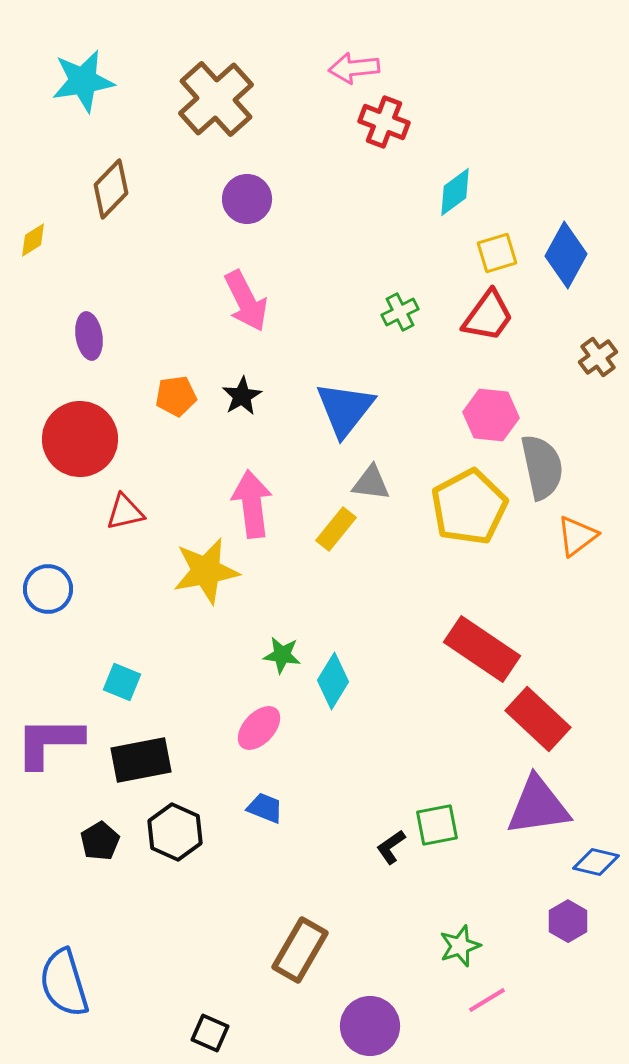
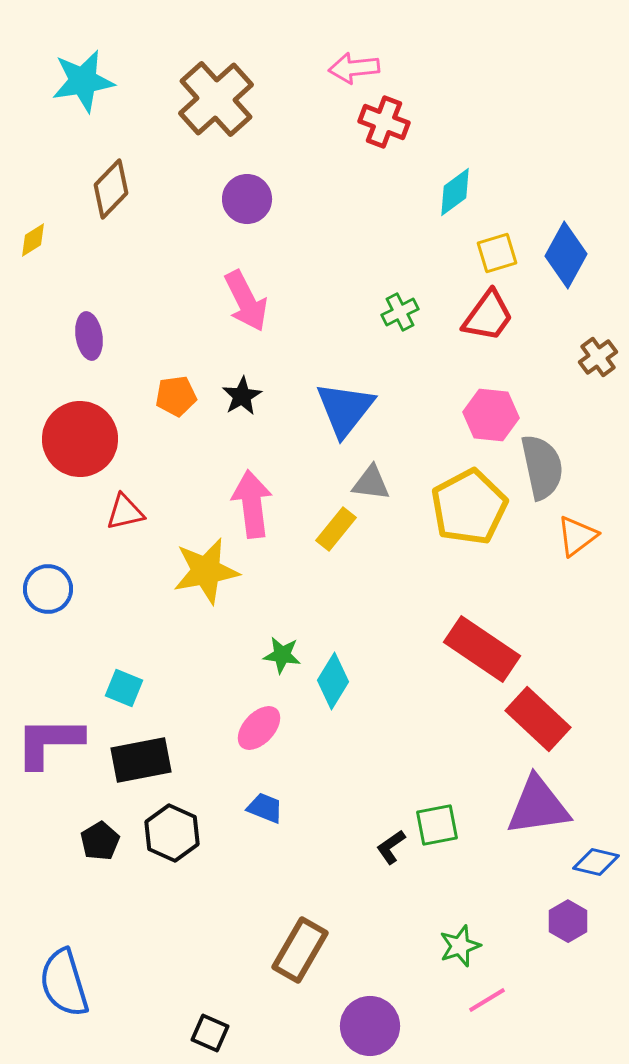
cyan square at (122, 682): moved 2 px right, 6 px down
black hexagon at (175, 832): moved 3 px left, 1 px down
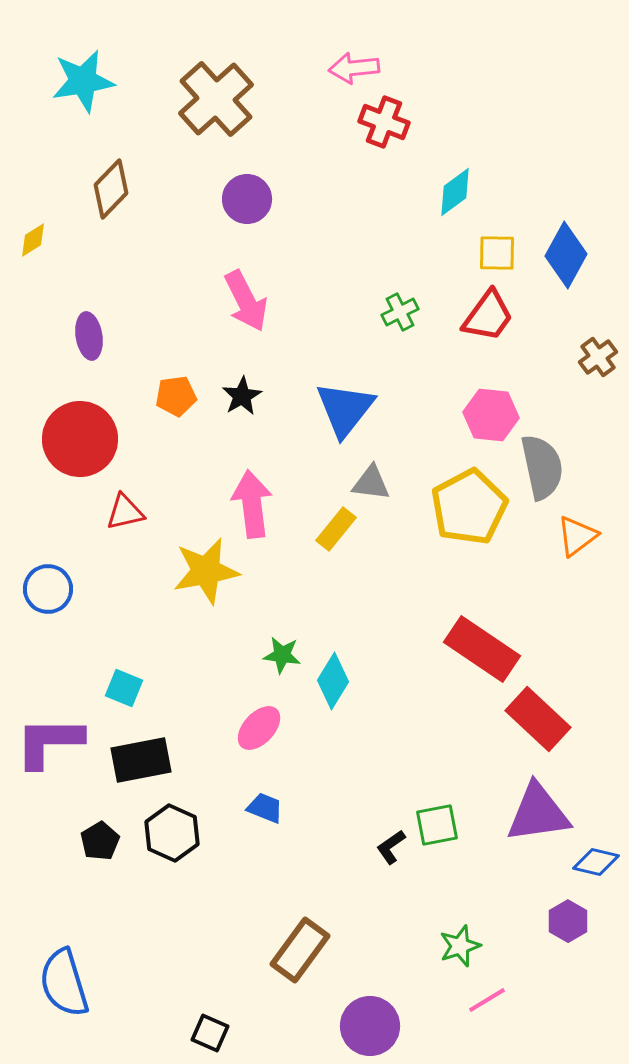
yellow square at (497, 253): rotated 18 degrees clockwise
purple triangle at (538, 806): moved 7 px down
brown rectangle at (300, 950): rotated 6 degrees clockwise
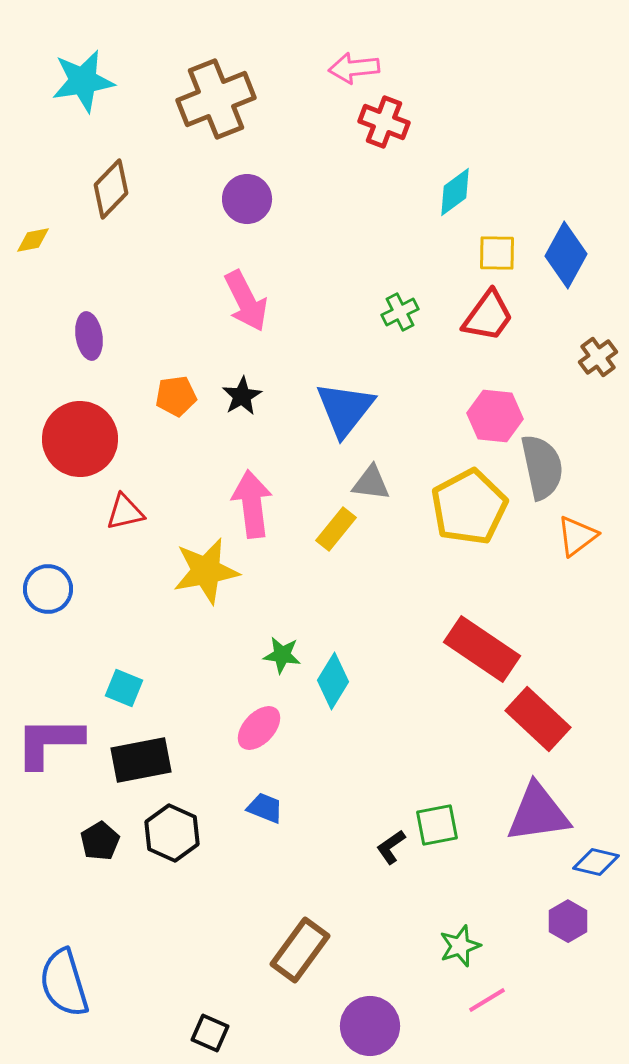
brown cross at (216, 99): rotated 20 degrees clockwise
yellow diamond at (33, 240): rotated 21 degrees clockwise
pink hexagon at (491, 415): moved 4 px right, 1 px down
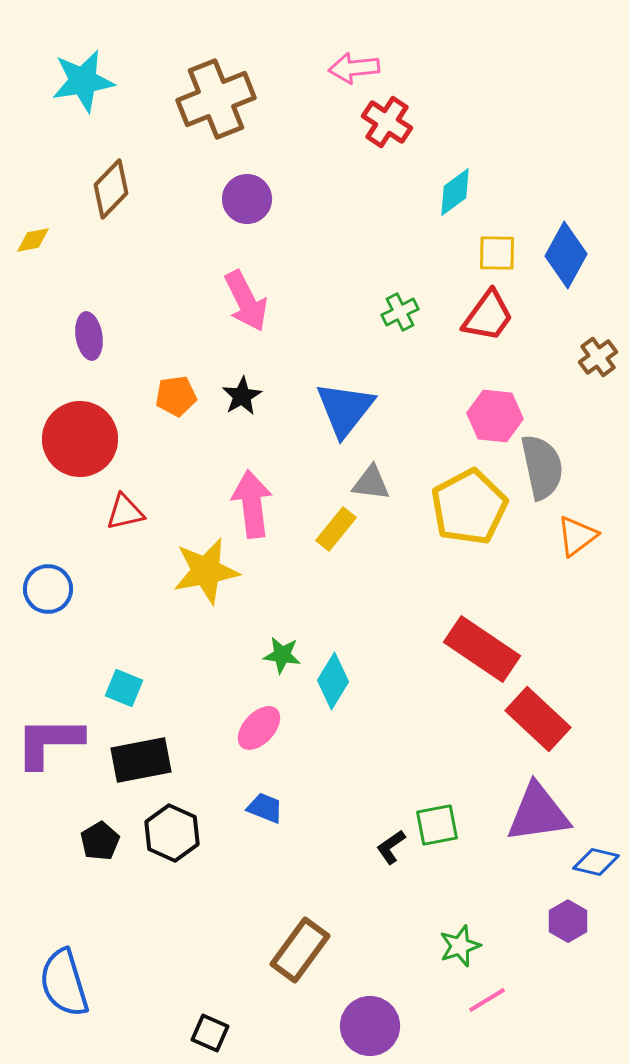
red cross at (384, 122): moved 3 px right; rotated 12 degrees clockwise
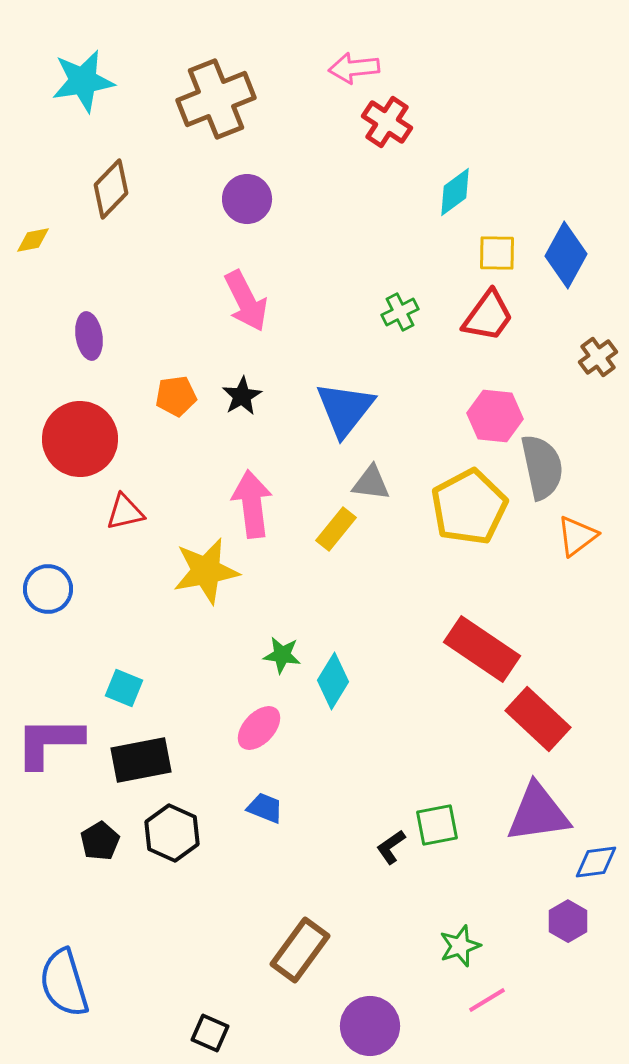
blue diamond at (596, 862): rotated 21 degrees counterclockwise
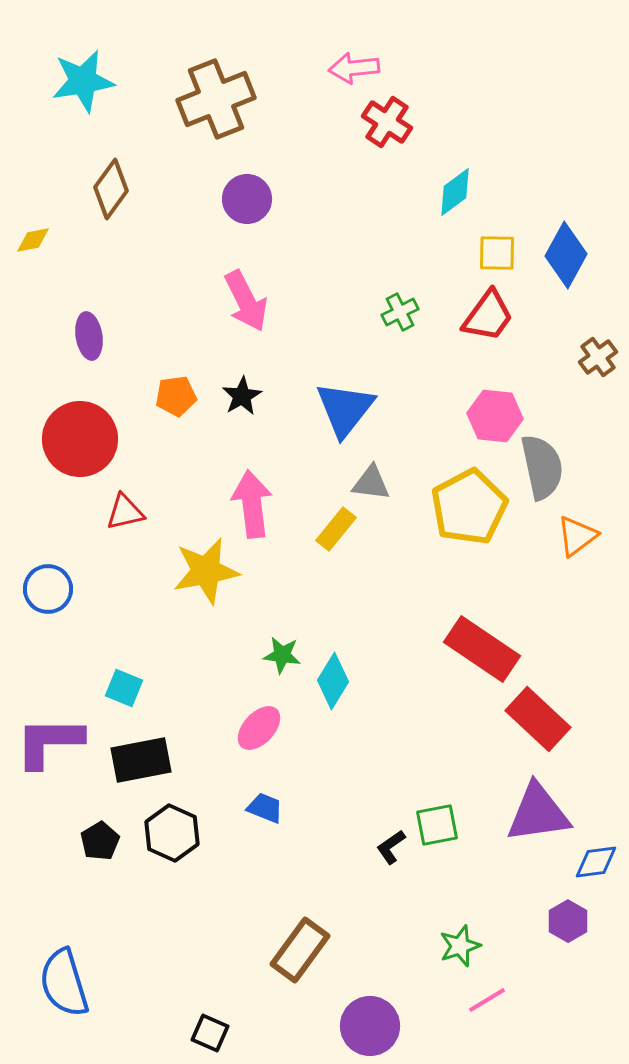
brown diamond at (111, 189): rotated 8 degrees counterclockwise
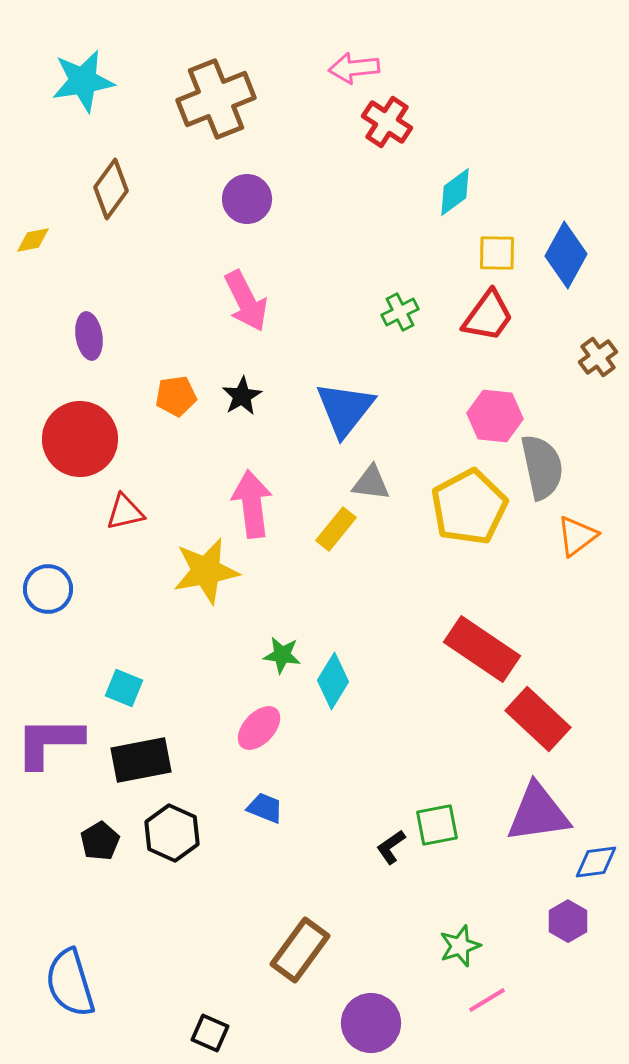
blue semicircle at (64, 983): moved 6 px right
purple circle at (370, 1026): moved 1 px right, 3 px up
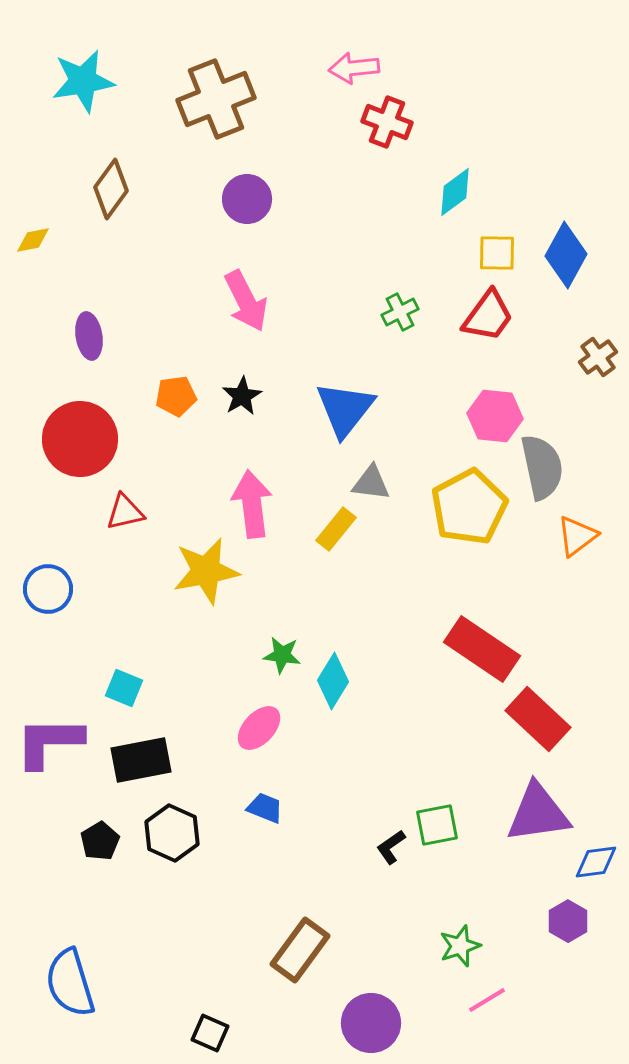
red cross at (387, 122): rotated 12 degrees counterclockwise
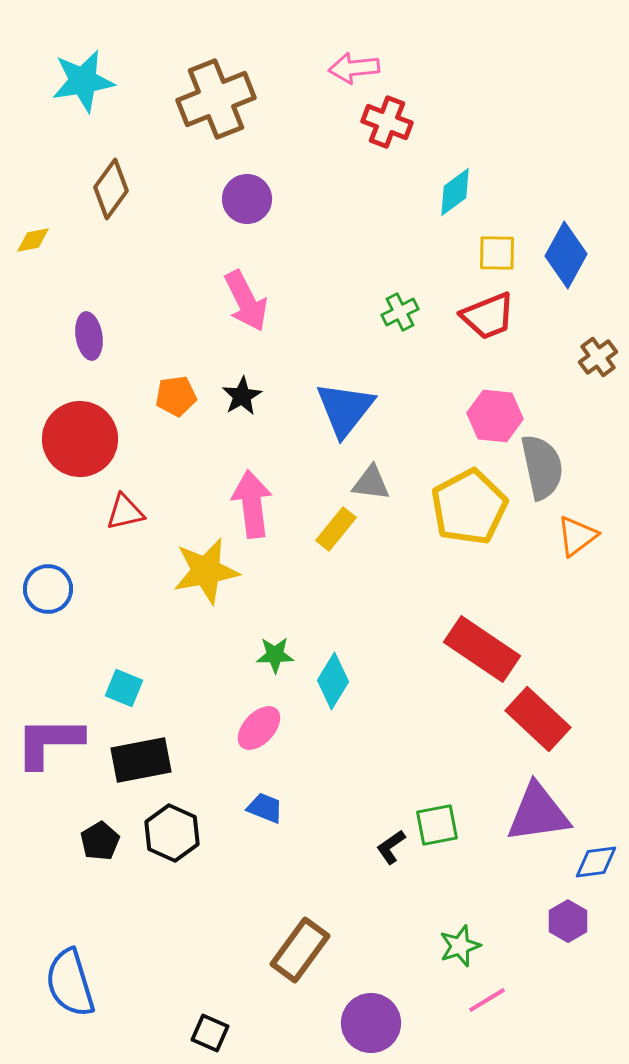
red trapezoid at (488, 316): rotated 32 degrees clockwise
green star at (282, 655): moved 7 px left; rotated 9 degrees counterclockwise
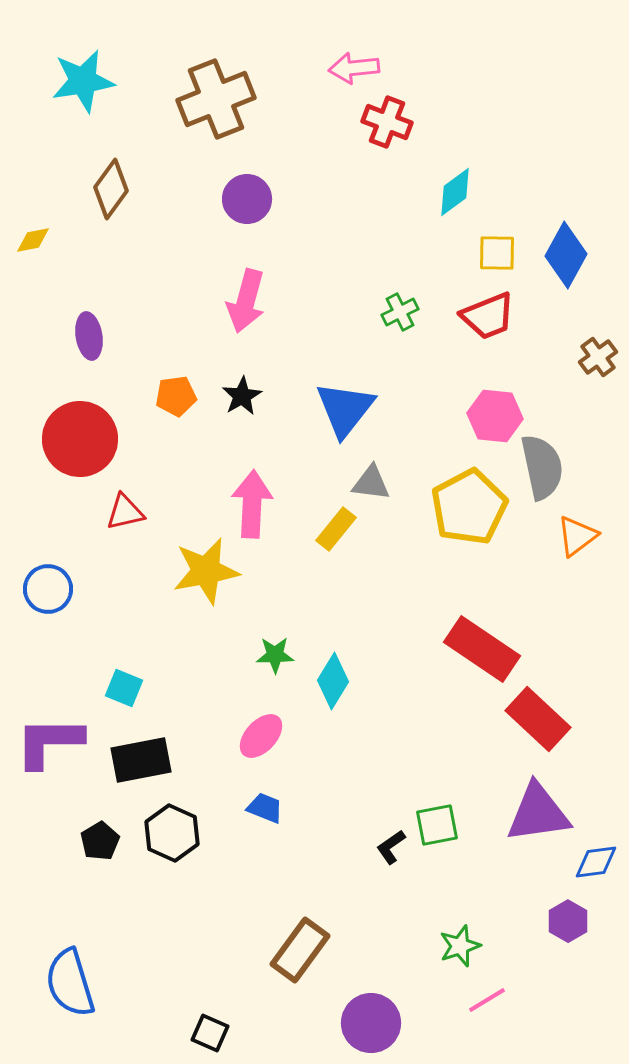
pink arrow at (246, 301): rotated 42 degrees clockwise
pink arrow at (252, 504): rotated 10 degrees clockwise
pink ellipse at (259, 728): moved 2 px right, 8 px down
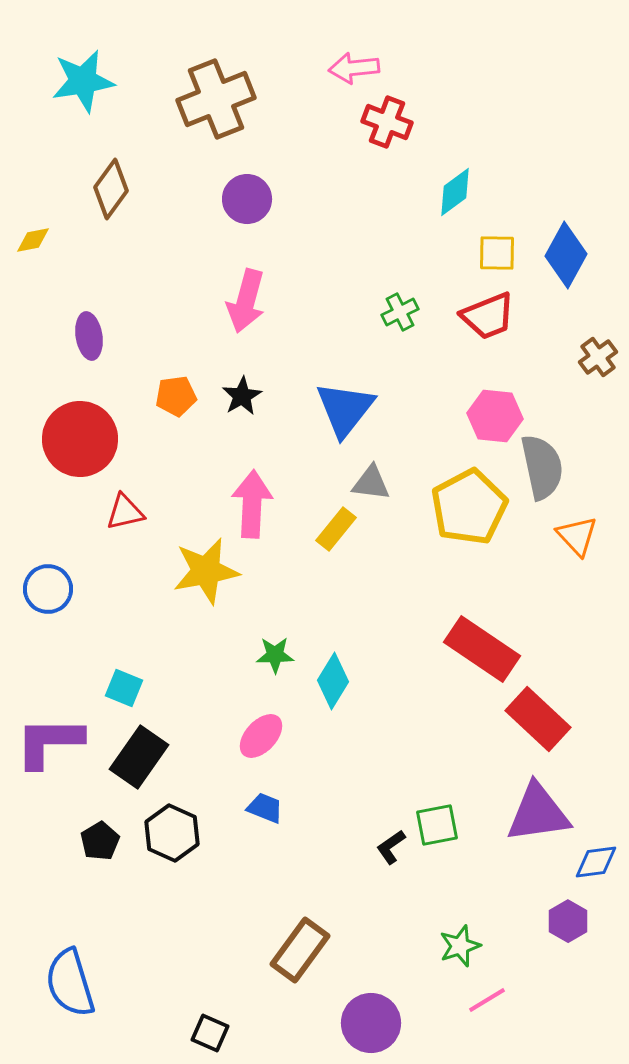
orange triangle at (577, 536): rotated 36 degrees counterclockwise
black rectangle at (141, 760): moved 2 px left, 3 px up; rotated 44 degrees counterclockwise
